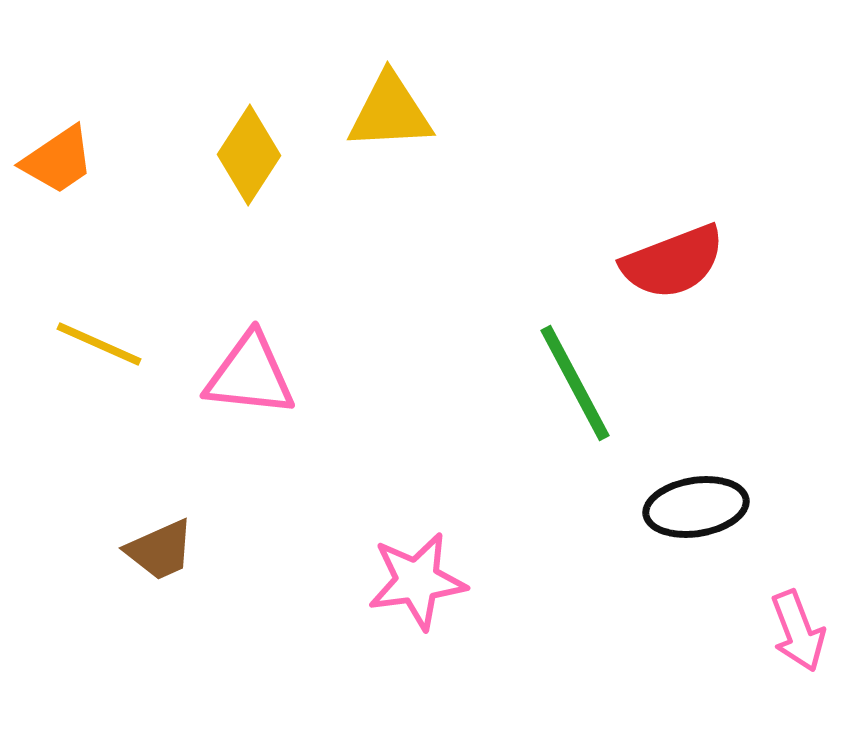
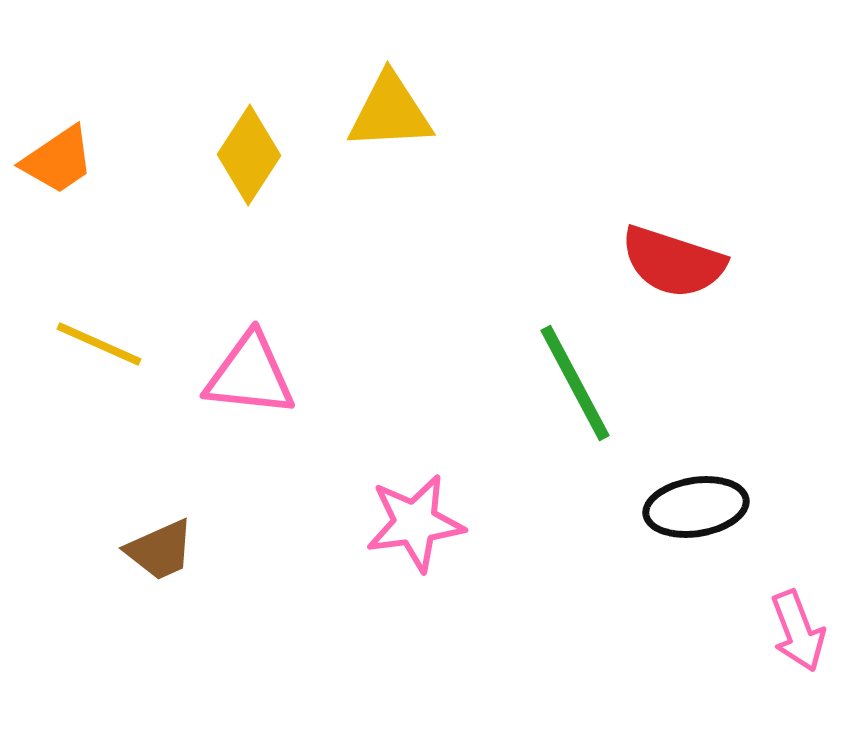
red semicircle: rotated 39 degrees clockwise
pink star: moved 2 px left, 58 px up
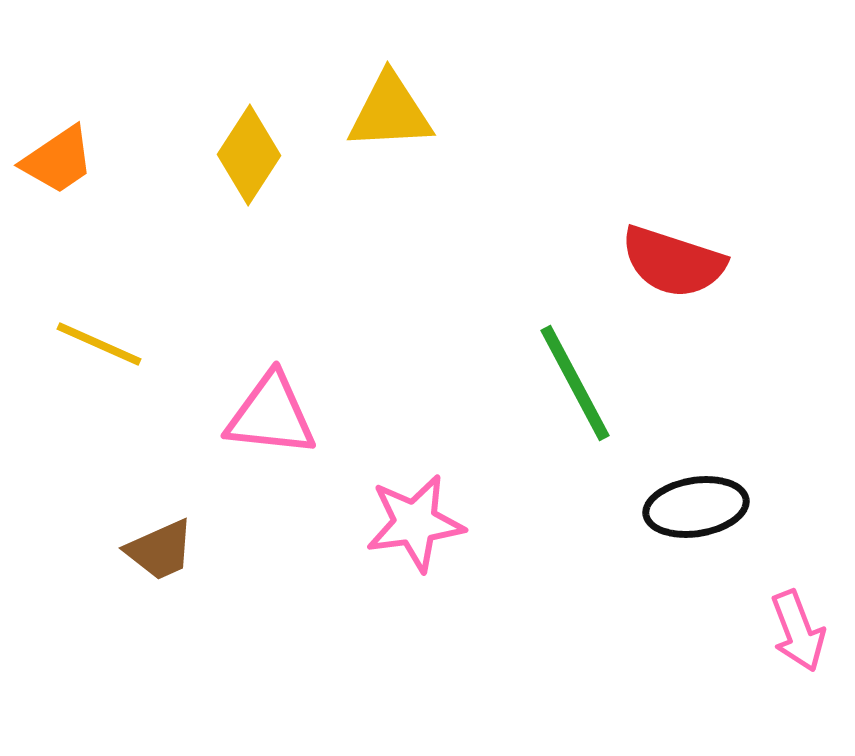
pink triangle: moved 21 px right, 40 px down
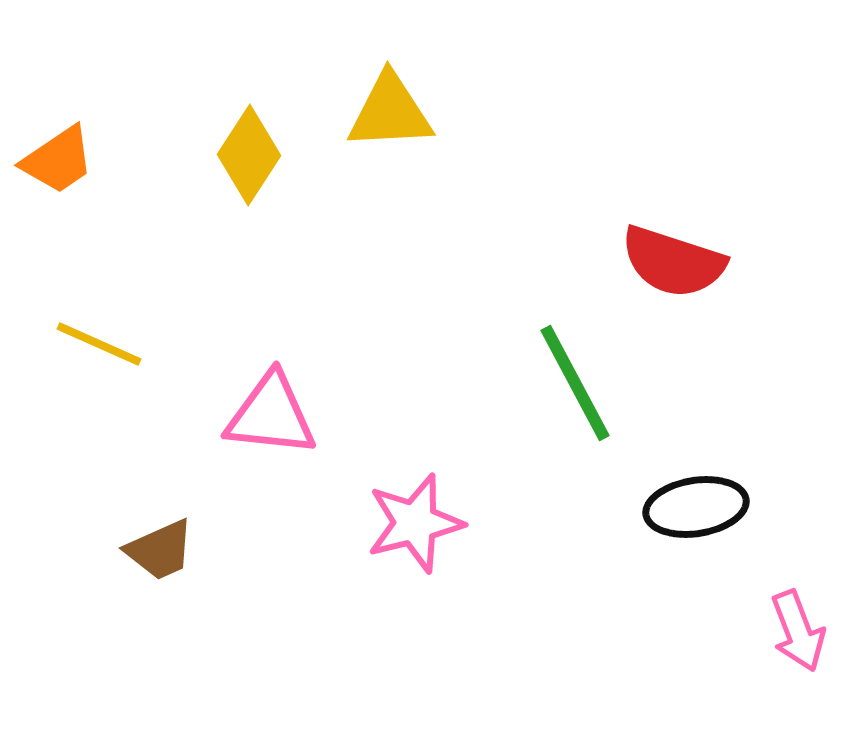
pink star: rotated 6 degrees counterclockwise
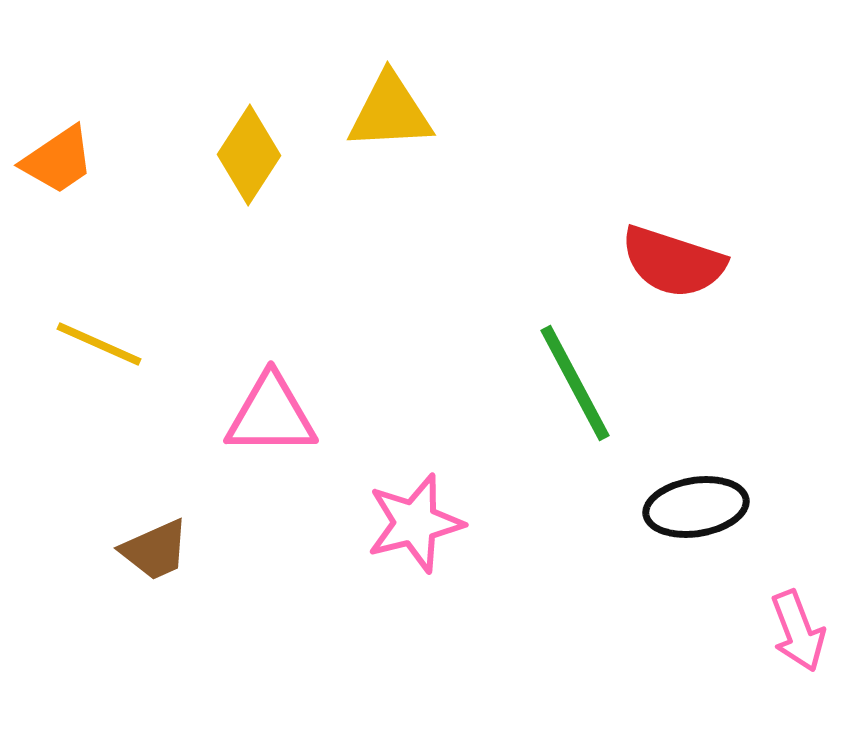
pink triangle: rotated 6 degrees counterclockwise
brown trapezoid: moved 5 px left
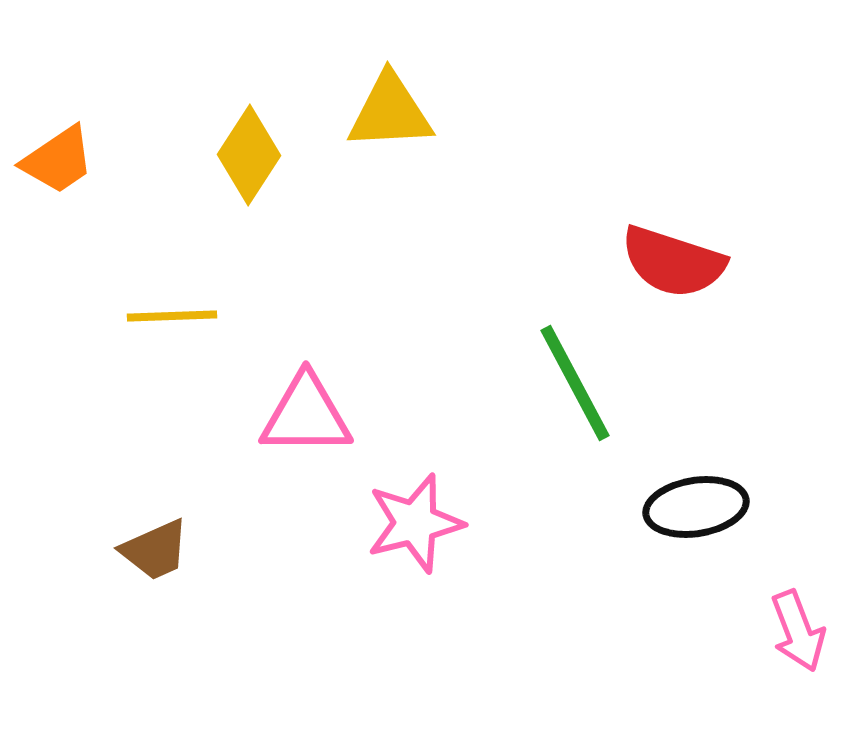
yellow line: moved 73 px right, 28 px up; rotated 26 degrees counterclockwise
pink triangle: moved 35 px right
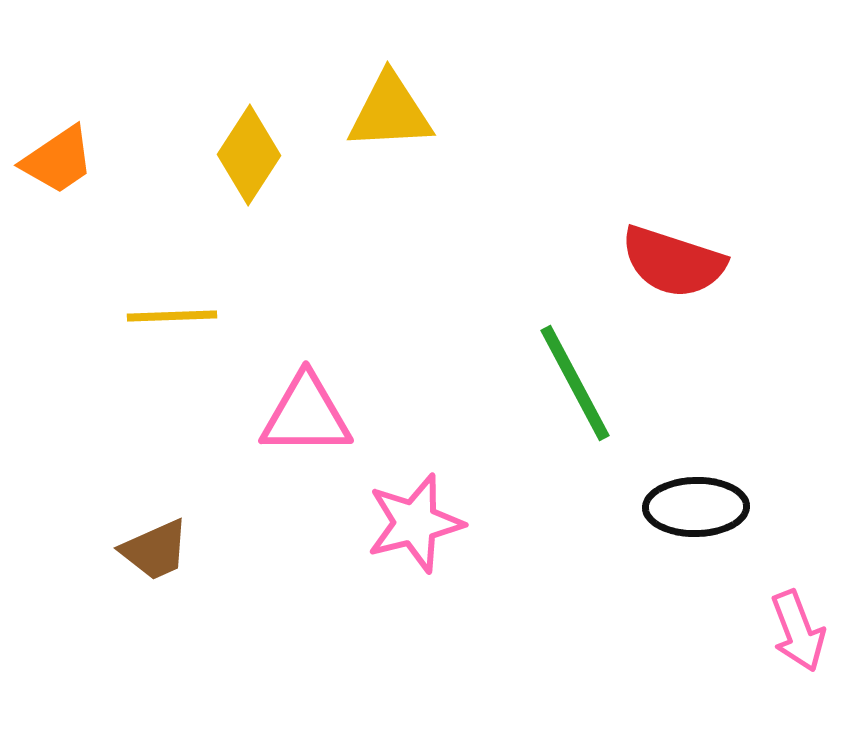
black ellipse: rotated 8 degrees clockwise
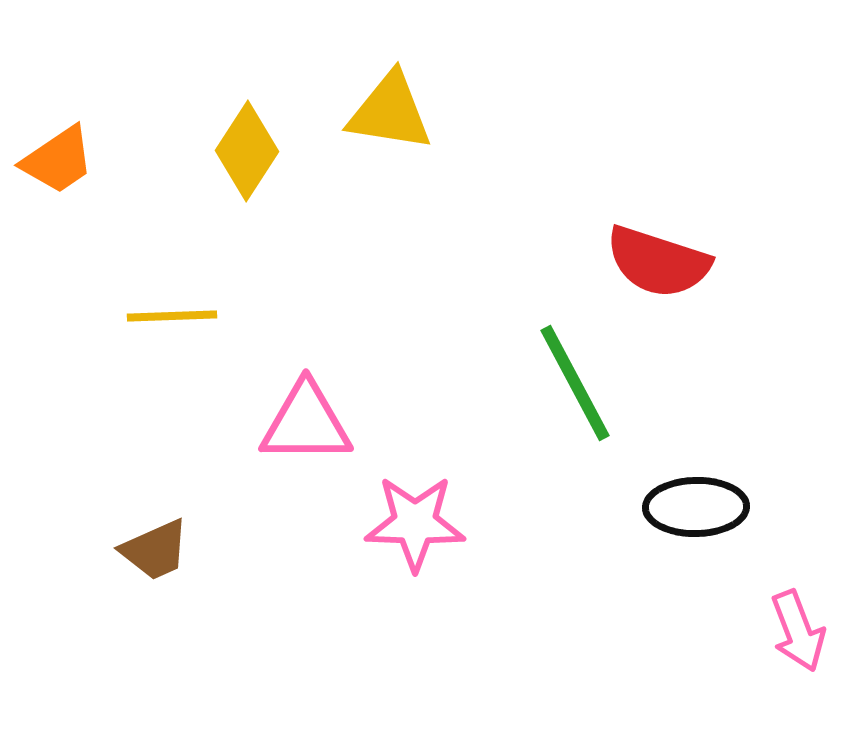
yellow triangle: rotated 12 degrees clockwise
yellow diamond: moved 2 px left, 4 px up
red semicircle: moved 15 px left
pink triangle: moved 8 px down
pink star: rotated 16 degrees clockwise
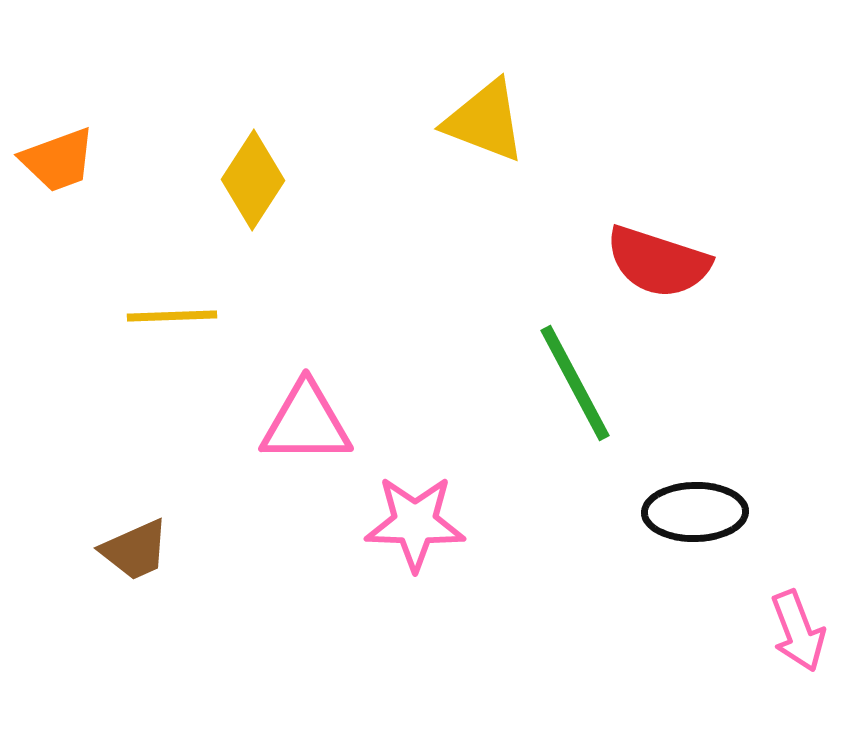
yellow triangle: moved 95 px right, 9 px down; rotated 12 degrees clockwise
yellow diamond: moved 6 px right, 29 px down
orange trapezoid: rotated 14 degrees clockwise
black ellipse: moved 1 px left, 5 px down
brown trapezoid: moved 20 px left
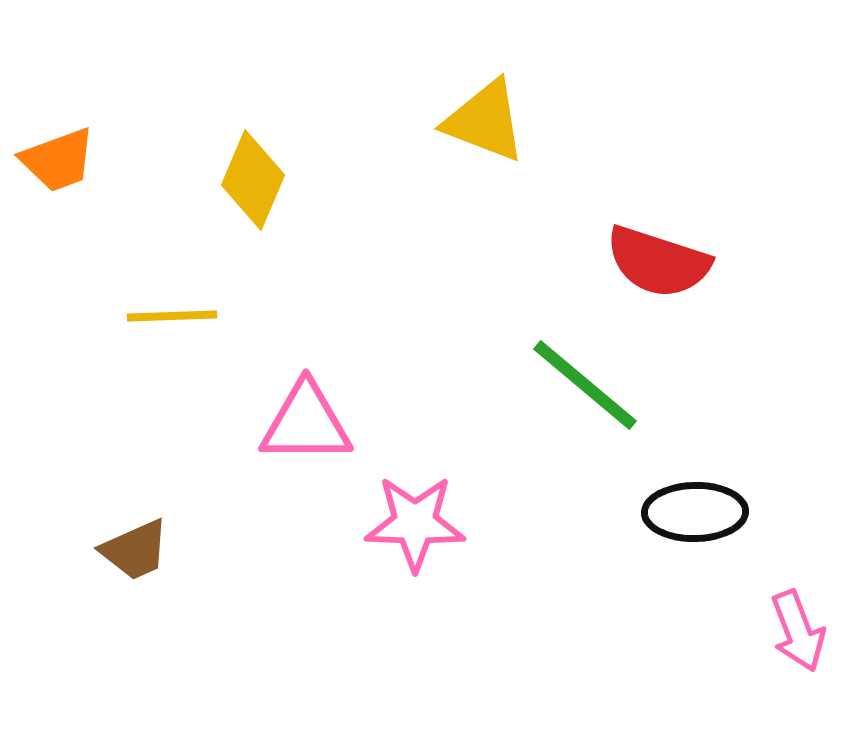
yellow diamond: rotated 10 degrees counterclockwise
green line: moved 10 px right, 2 px down; rotated 22 degrees counterclockwise
